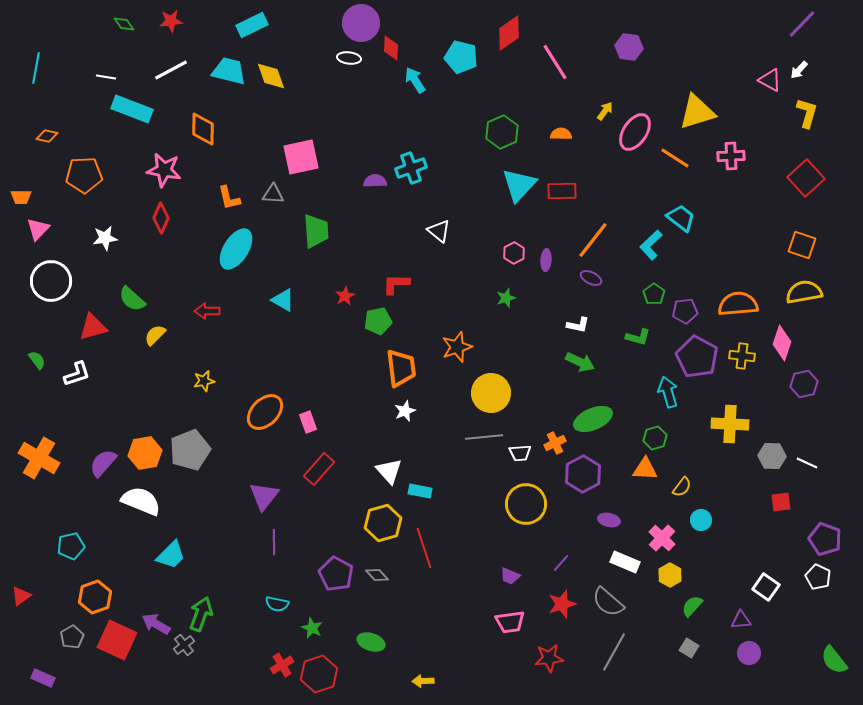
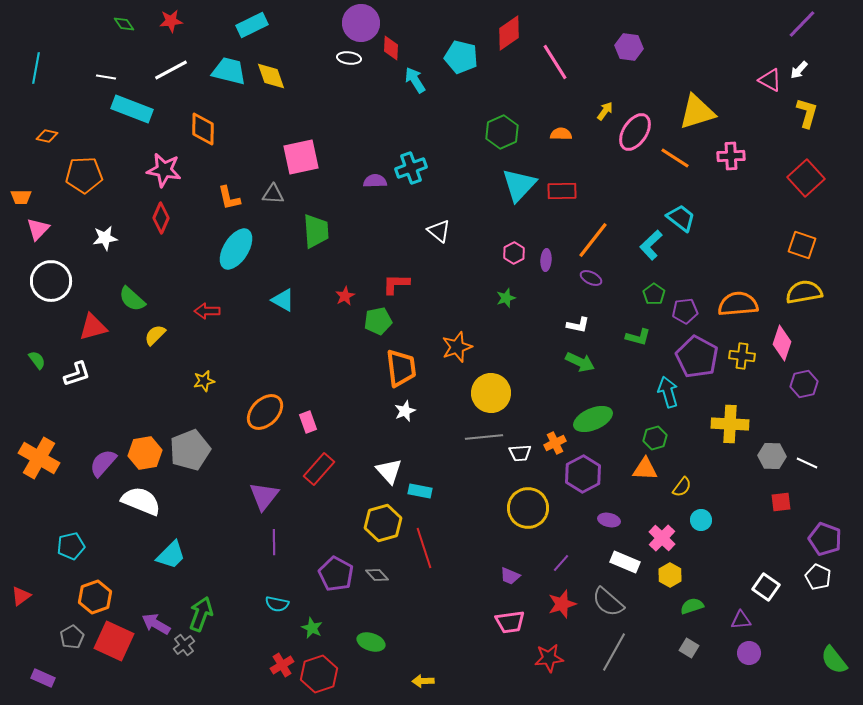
yellow circle at (526, 504): moved 2 px right, 4 px down
green semicircle at (692, 606): rotated 30 degrees clockwise
red square at (117, 640): moved 3 px left, 1 px down
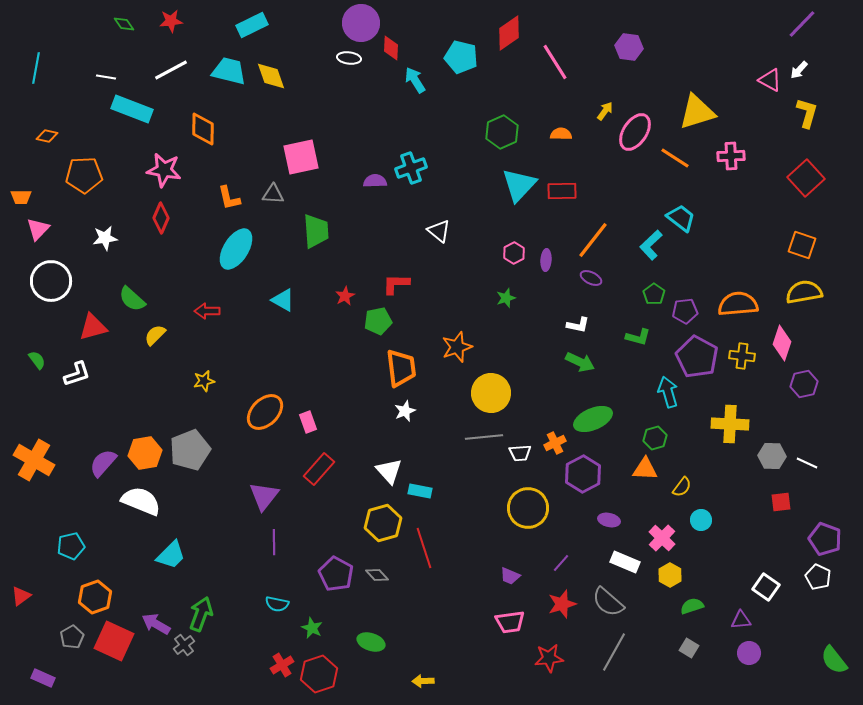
orange cross at (39, 458): moved 5 px left, 2 px down
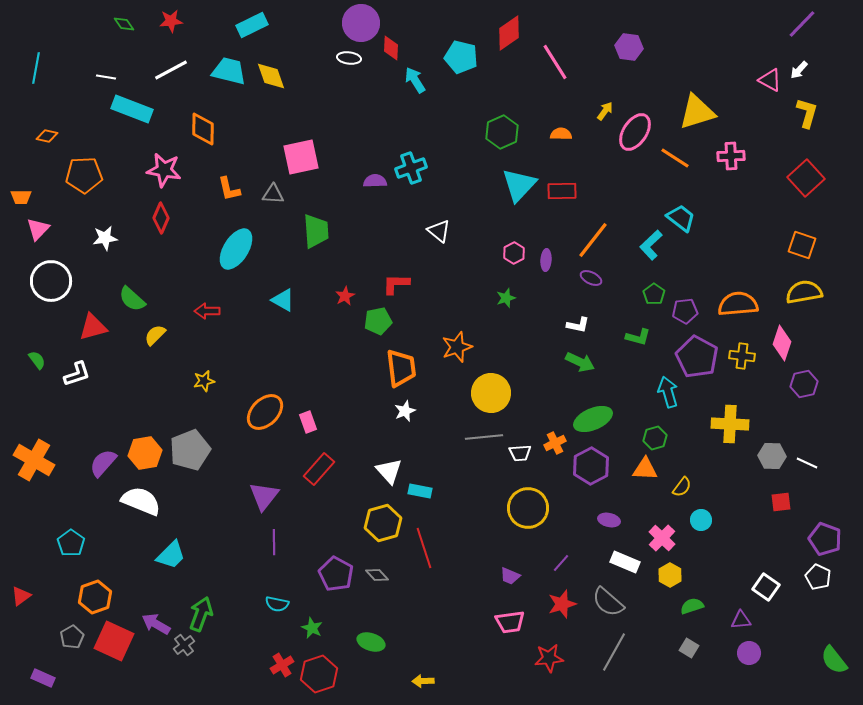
orange L-shape at (229, 198): moved 9 px up
purple hexagon at (583, 474): moved 8 px right, 8 px up
cyan pentagon at (71, 546): moved 3 px up; rotated 24 degrees counterclockwise
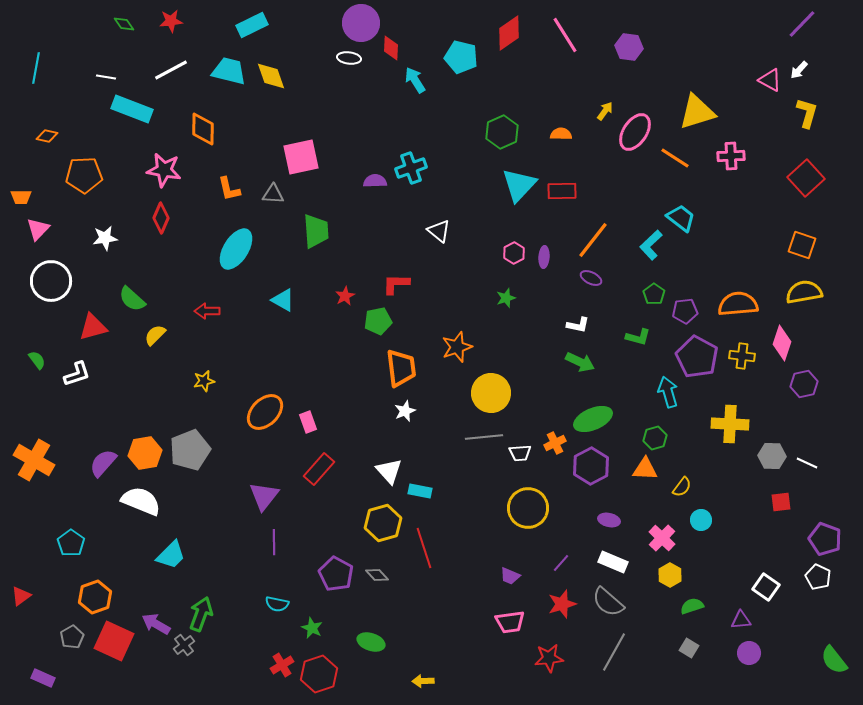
pink line at (555, 62): moved 10 px right, 27 px up
purple ellipse at (546, 260): moved 2 px left, 3 px up
white rectangle at (625, 562): moved 12 px left
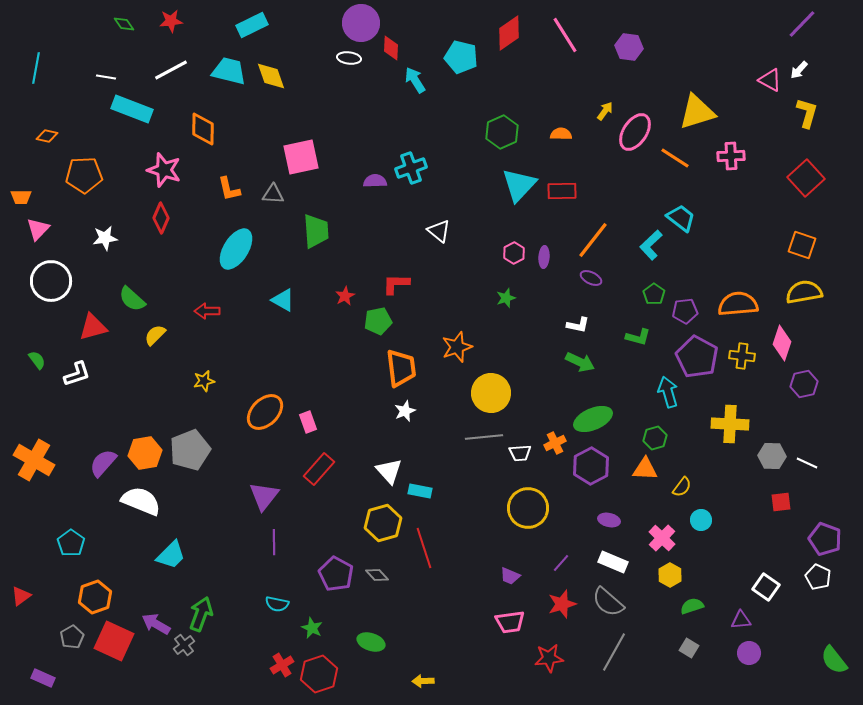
pink star at (164, 170): rotated 8 degrees clockwise
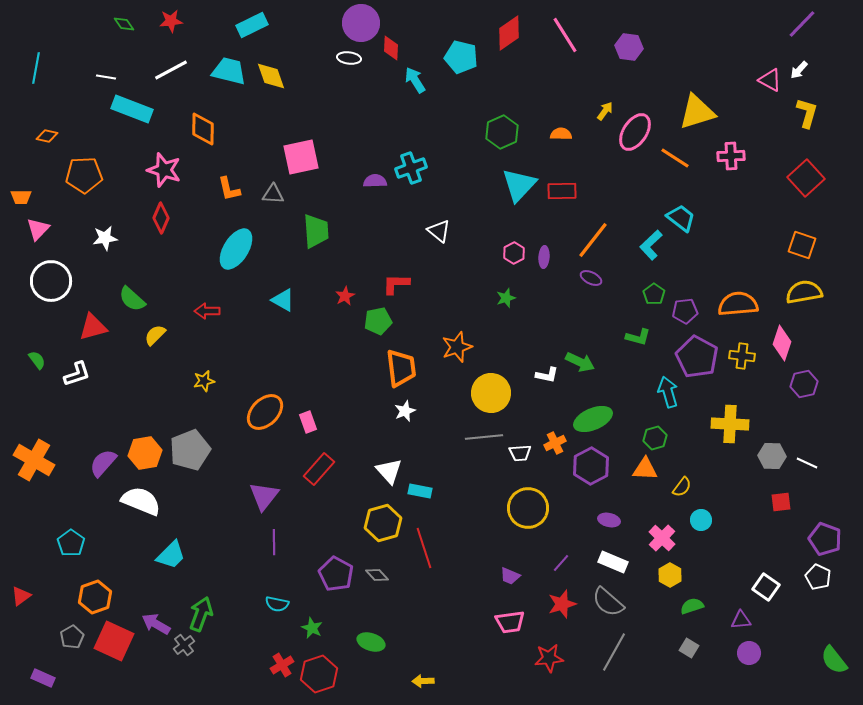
white L-shape at (578, 325): moved 31 px left, 50 px down
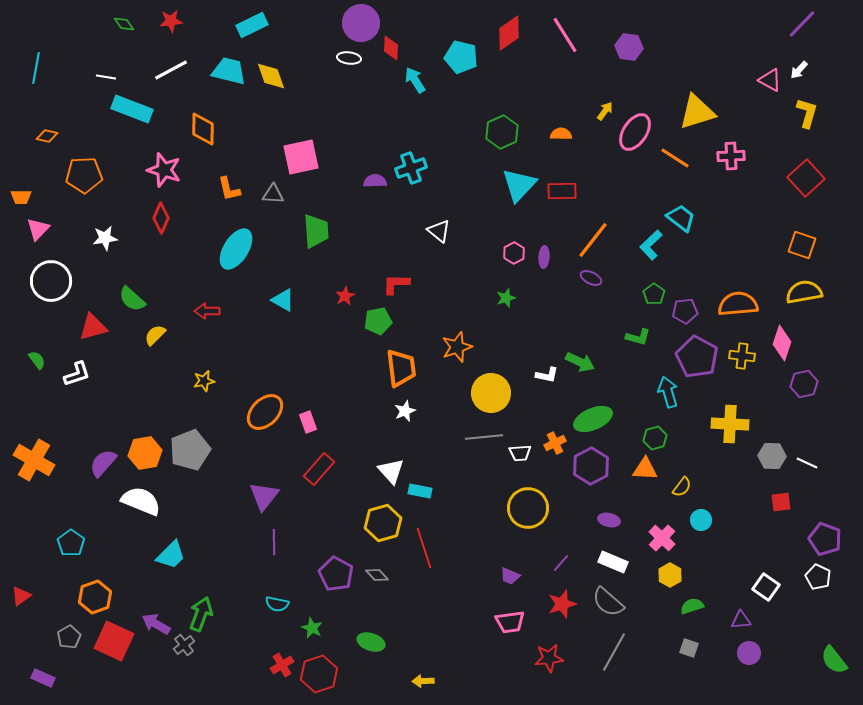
white triangle at (389, 471): moved 2 px right
gray pentagon at (72, 637): moved 3 px left
gray square at (689, 648): rotated 12 degrees counterclockwise
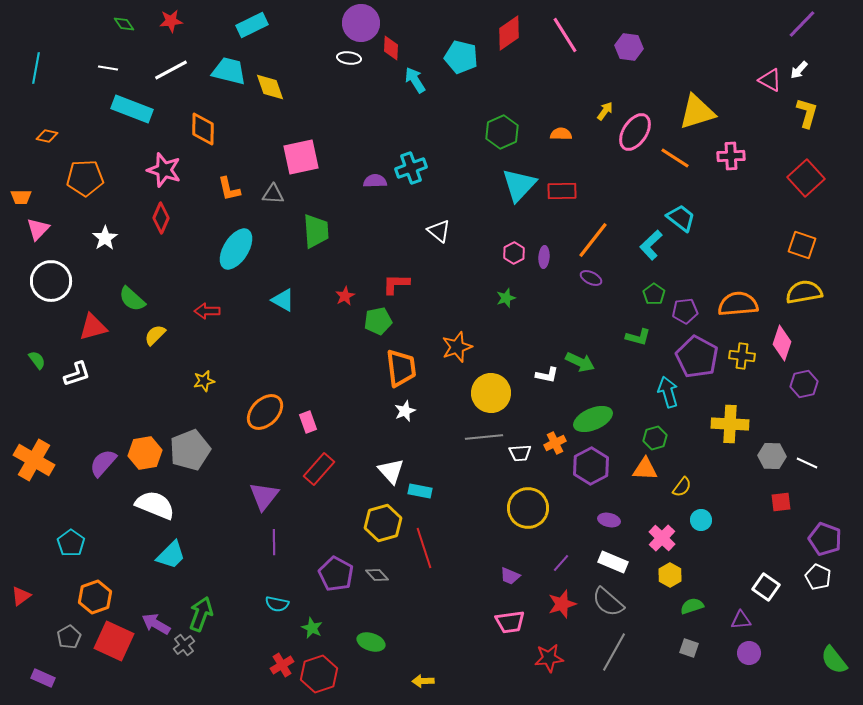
yellow diamond at (271, 76): moved 1 px left, 11 px down
white line at (106, 77): moved 2 px right, 9 px up
orange pentagon at (84, 175): moved 1 px right, 3 px down
white star at (105, 238): rotated 25 degrees counterclockwise
white semicircle at (141, 501): moved 14 px right, 4 px down
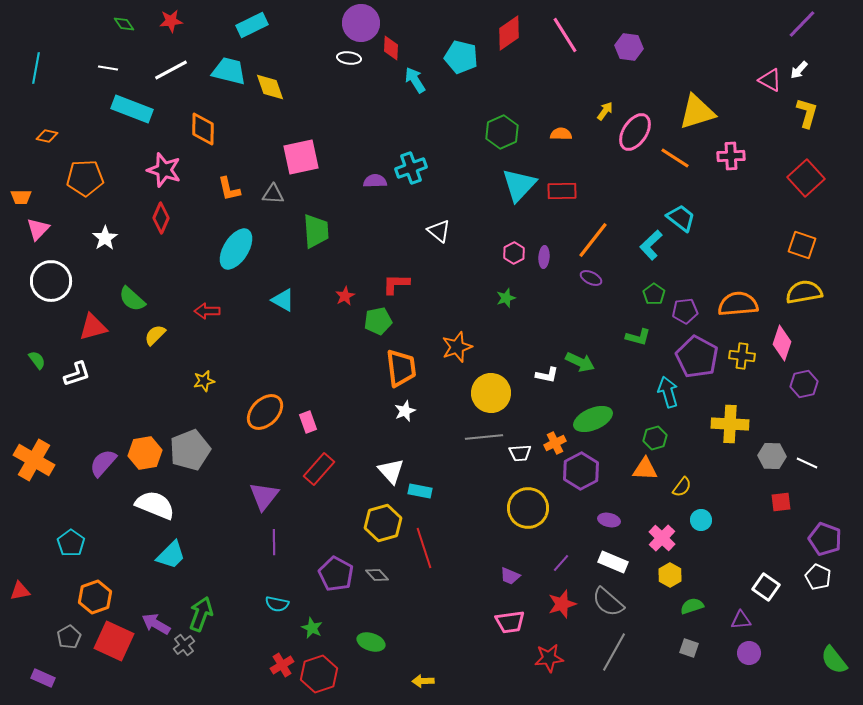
purple hexagon at (591, 466): moved 10 px left, 5 px down
red triangle at (21, 596): moved 1 px left, 5 px up; rotated 25 degrees clockwise
